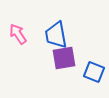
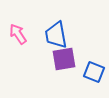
purple square: moved 1 px down
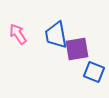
purple square: moved 13 px right, 10 px up
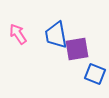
blue square: moved 1 px right, 2 px down
